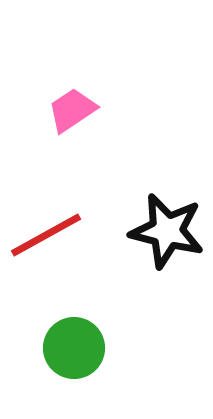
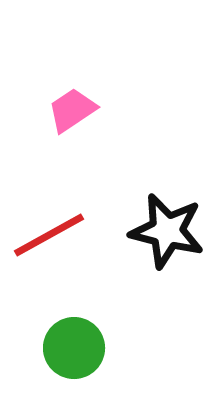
red line: moved 3 px right
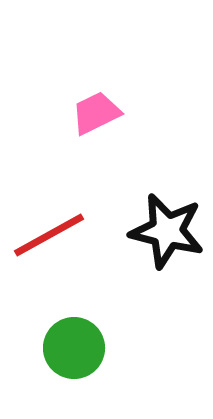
pink trapezoid: moved 24 px right, 3 px down; rotated 8 degrees clockwise
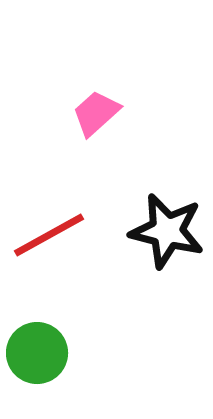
pink trapezoid: rotated 16 degrees counterclockwise
green circle: moved 37 px left, 5 px down
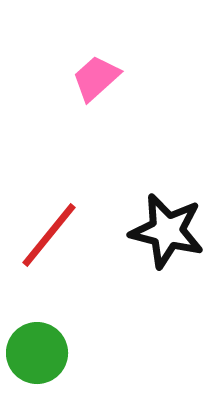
pink trapezoid: moved 35 px up
red line: rotated 22 degrees counterclockwise
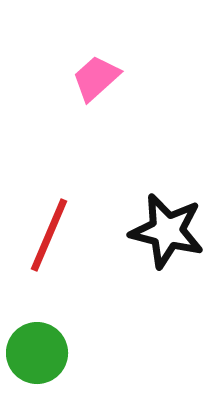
red line: rotated 16 degrees counterclockwise
